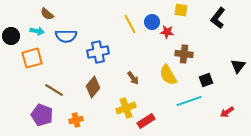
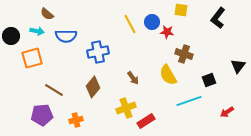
brown cross: rotated 12 degrees clockwise
black square: moved 3 px right
purple pentagon: rotated 25 degrees counterclockwise
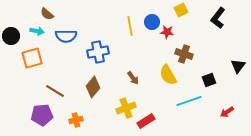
yellow square: rotated 32 degrees counterclockwise
yellow line: moved 2 px down; rotated 18 degrees clockwise
brown line: moved 1 px right, 1 px down
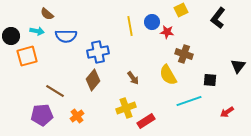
orange square: moved 5 px left, 2 px up
black square: moved 1 px right; rotated 24 degrees clockwise
brown diamond: moved 7 px up
orange cross: moved 1 px right, 4 px up; rotated 24 degrees counterclockwise
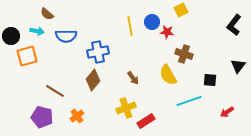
black L-shape: moved 16 px right, 7 px down
purple pentagon: moved 2 px down; rotated 20 degrees clockwise
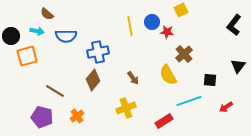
brown cross: rotated 30 degrees clockwise
red arrow: moved 1 px left, 5 px up
red rectangle: moved 18 px right
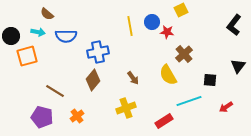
cyan arrow: moved 1 px right, 1 px down
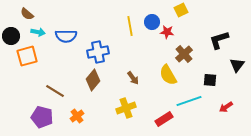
brown semicircle: moved 20 px left
black L-shape: moved 15 px left, 15 px down; rotated 35 degrees clockwise
black triangle: moved 1 px left, 1 px up
red rectangle: moved 2 px up
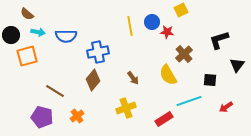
black circle: moved 1 px up
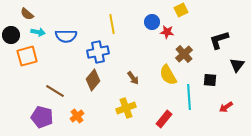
yellow line: moved 18 px left, 2 px up
cyan line: moved 4 px up; rotated 75 degrees counterclockwise
red rectangle: rotated 18 degrees counterclockwise
